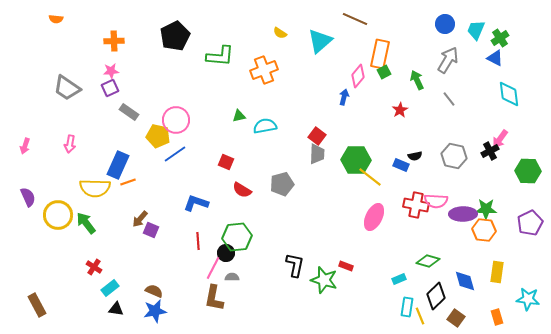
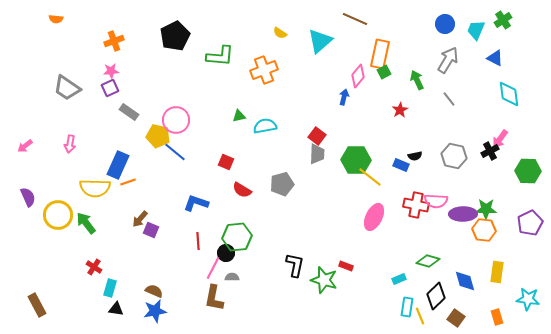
green cross at (500, 38): moved 3 px right, 18 px up
orange cross at (114, 41): rotated 18 degrees counterclockwise
pink arrow at (25, 146): rotated 35 degrees clockwise
blue line at (175, 154): moved 2 px up; rotated 75 degrees clockwise
cyan rectangle at (110, 288): rotated 36 degrees counterclockwise
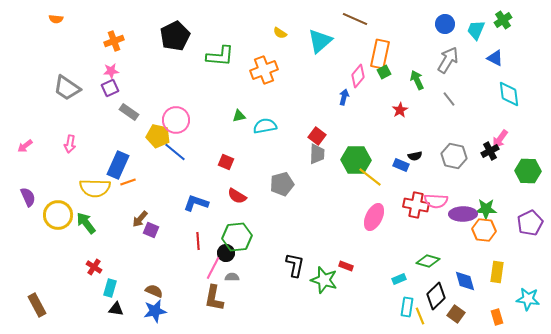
red semicircle at (242, 190): moved 5 px left, 6 px down
brown square at (456, 318): moved 4 px up
